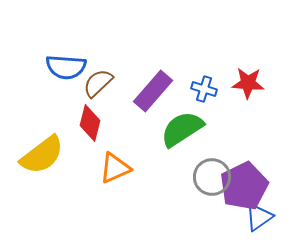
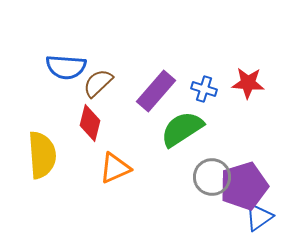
purple rectangle: moved 3 px right
yellow semicircle: rotated 57 degrees counterclockwise
purple pentagon: rotated 9 degrees clockwise
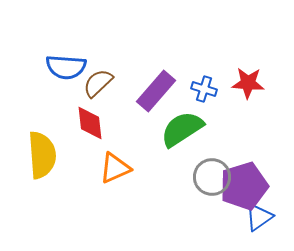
red diamond: rotated 21 degrees counterclockwise
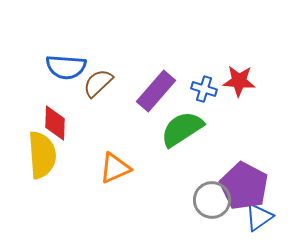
red star: moved 9 px left, 2 px up
red diamond: moved 35 px left; rotated 9 degrees clockwise
gray circle: moved 23 px down
purple pentagon: rotated 27 degrees counterclockwise
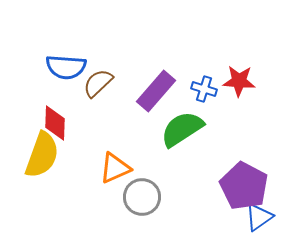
yellow semicircle: rotated 24 degrees clockwise
gray circle: moved 70 px left, 3 px up
